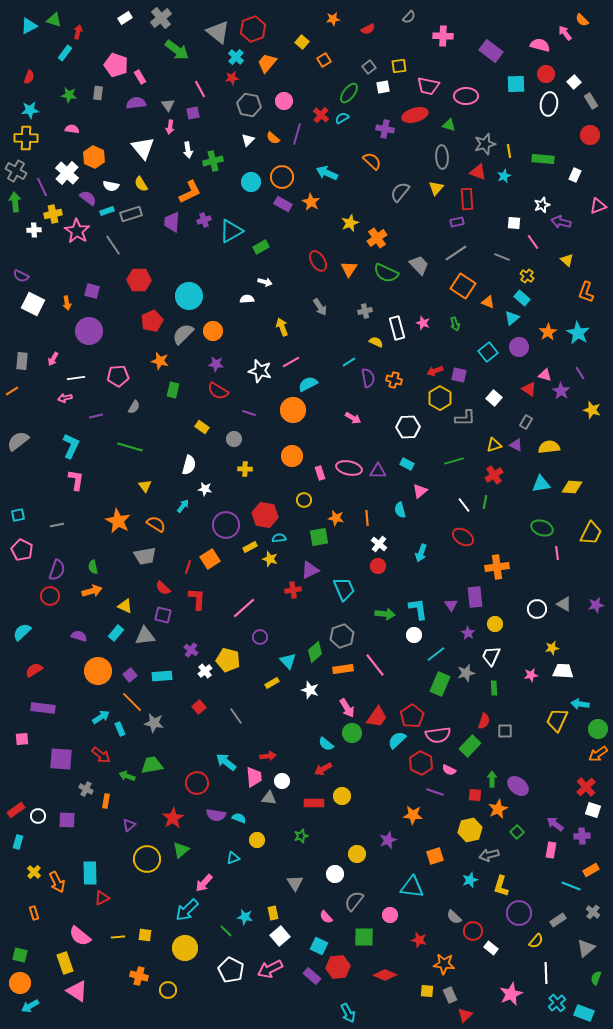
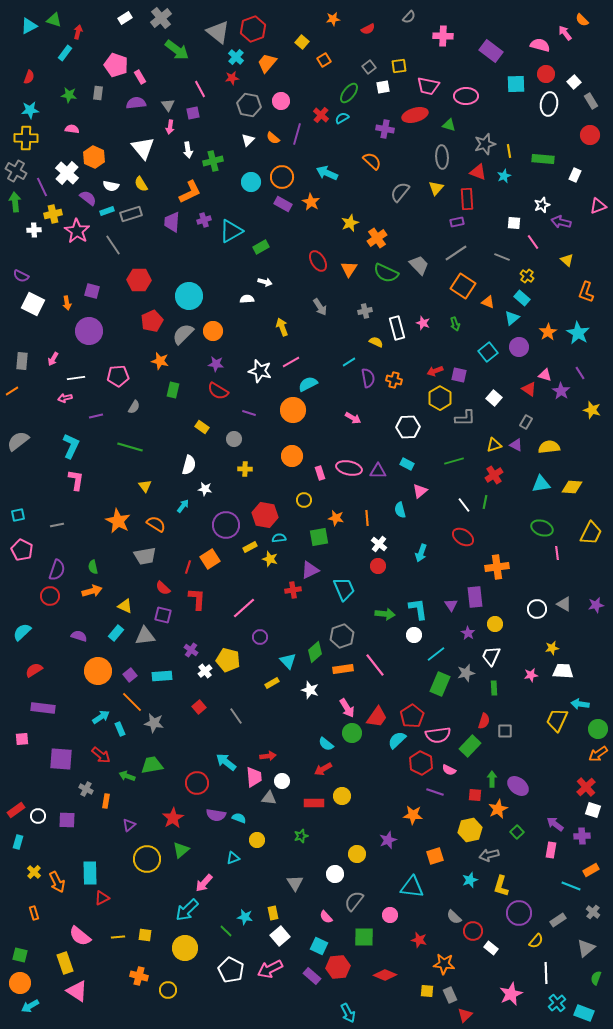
pink circle at (284, 101): moved 3 px left
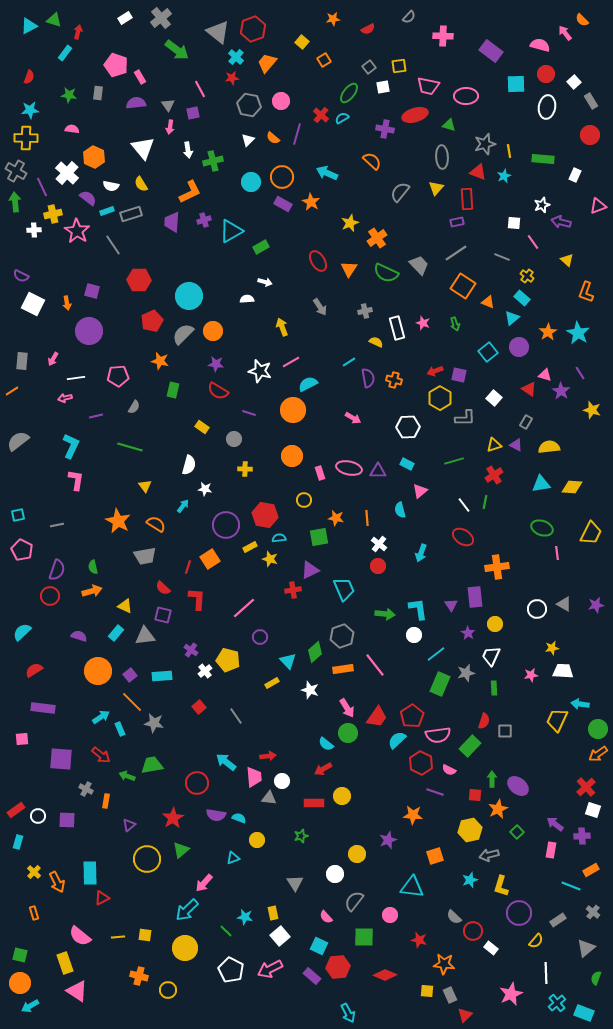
white ellipse at (549, 104): moved 2 px left, 3 px down
green circle at (352, 733): moved 4 px left
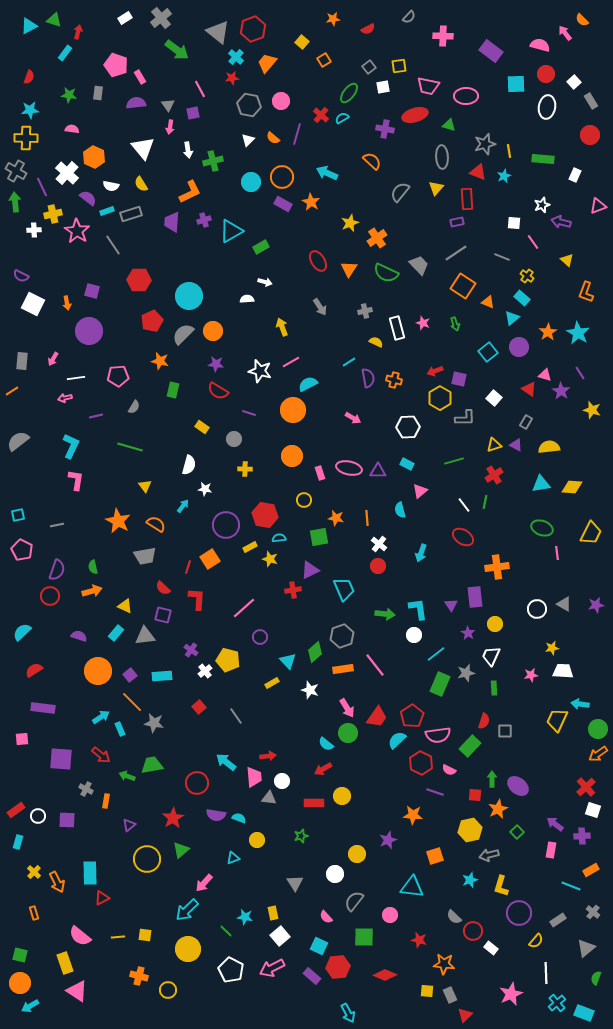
purple square at (459, 375): moved 4 px down
yellow circle at (185, 948): moved 3 px right, 1 px down
pink arrow at (270, 969): moved 2 px right, 1 px up
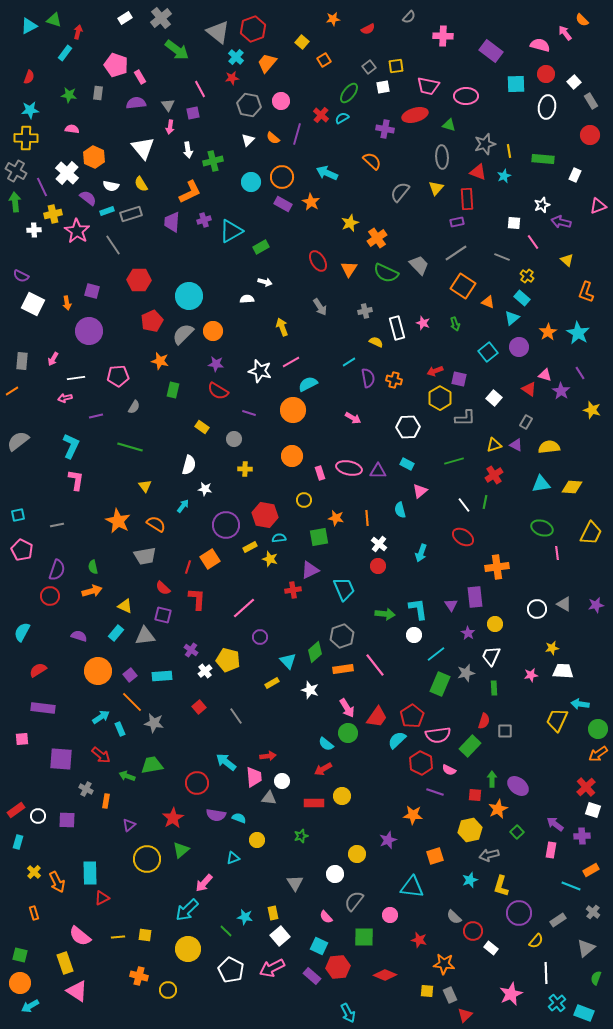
yellow square at (399, 66): moved 3 px left
cyan semicircle at (22, 632): rotated 18 degrees counterclockwise
red semicircle at (34, 670): moved 4 px right
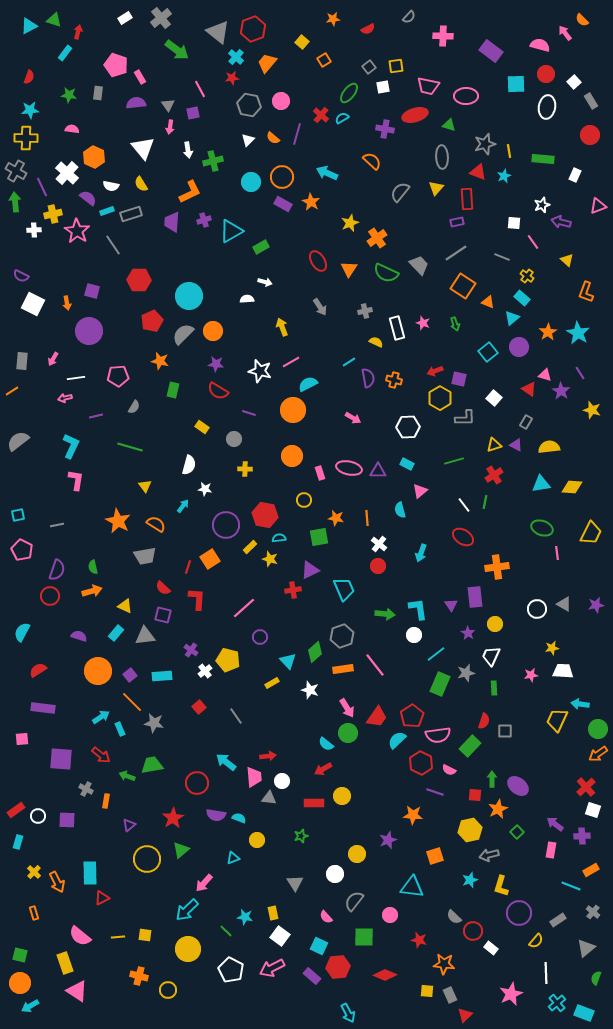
yellow rectangle at (250, 547): rotated 16 degrees counterclockwise
white square at (280, 936): rotated 12 degrees counterclockwise
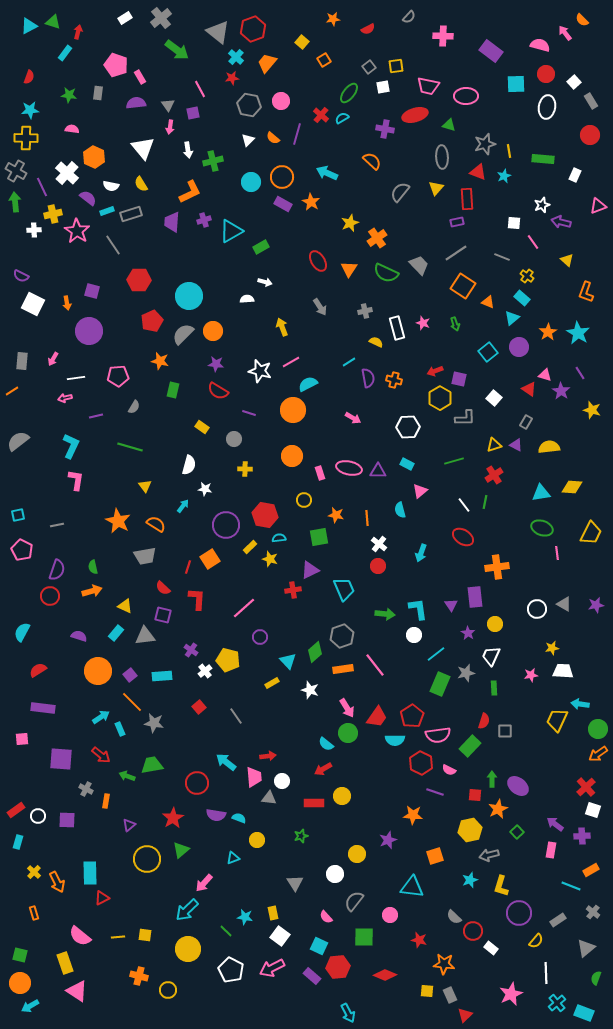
green triangle at (54, 20): moved 1 px left, 2 px down
cyan triangle at (541, 484): moved 9 px down
orange star at (336, 518): moved 3 px up
cyan semicircle at (397, 740): moved 2 px left; rotated 138 degrees counterclockwise
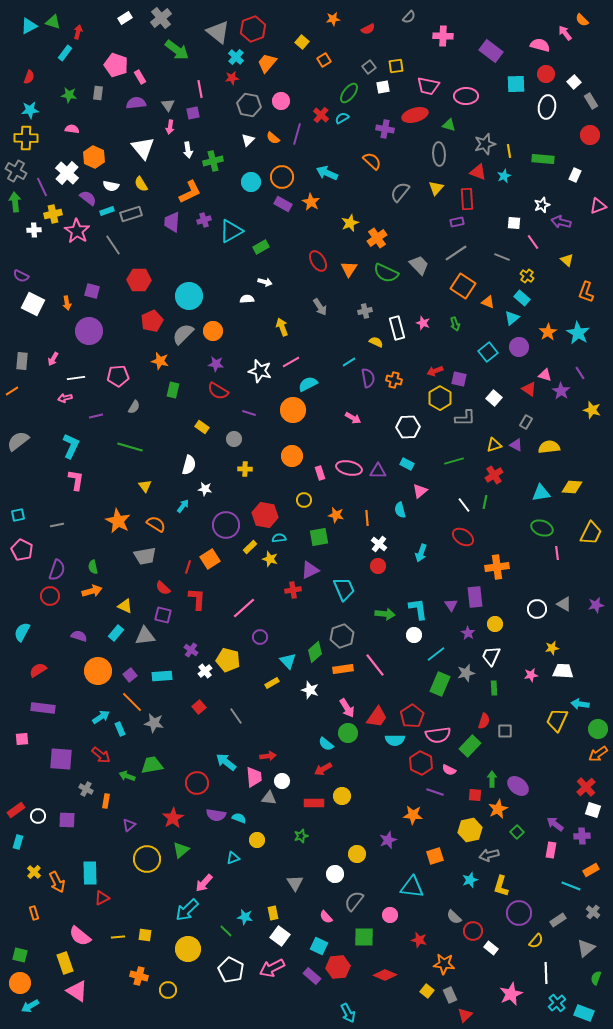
pink line at (200, 89): rotated 18 degrees clockwise
gray ellipse at (442, 157): moved 3 px left, 3 px up
yellow square at (427, 991): rotated 32 degrees clockwise
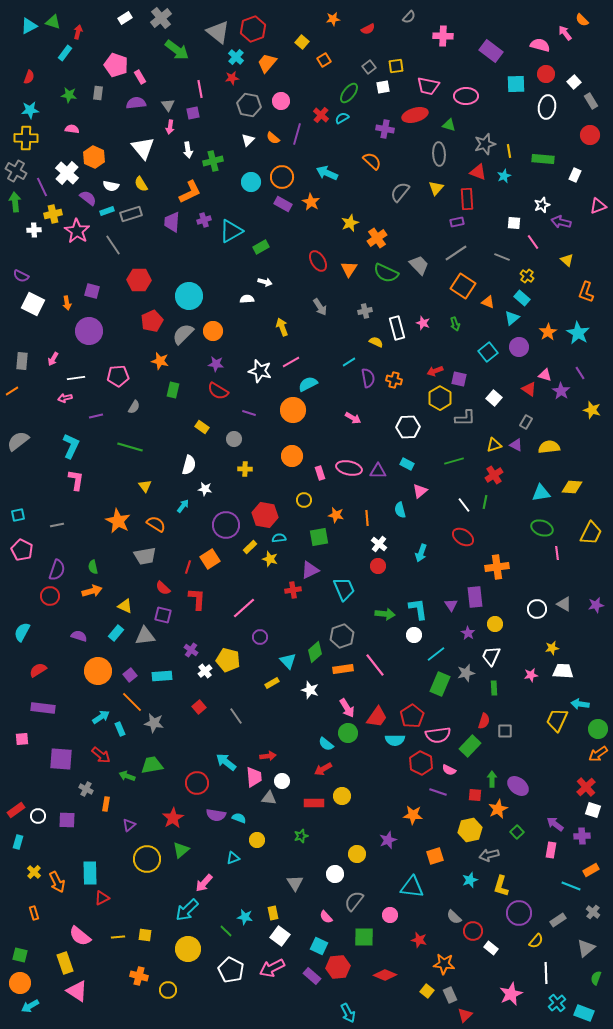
purple line at (435, 792): moved 3 px right
orange rectangle at (106, 801): moved 3 px down
